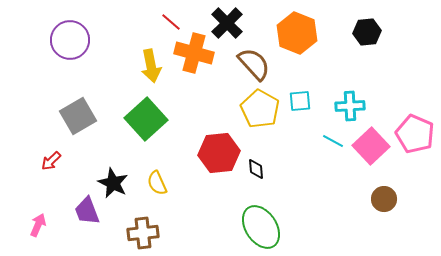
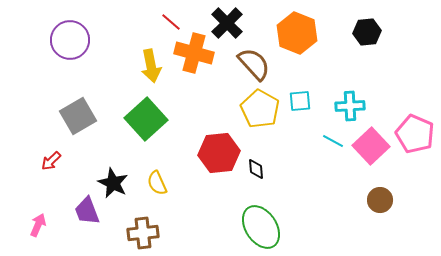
brown circle: moved 4 px left, 1 px down
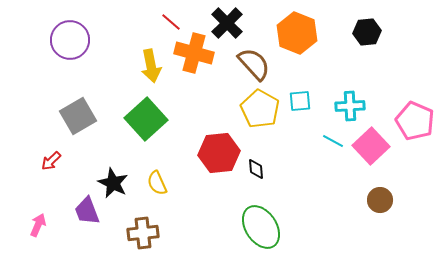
pink pentagon: moved 13 px up
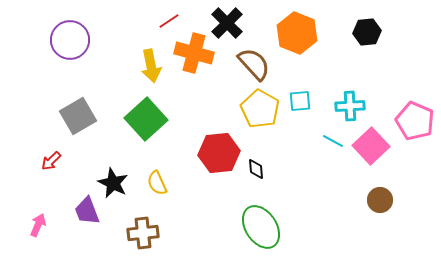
red line: moved 2 px left, 1 px up; rotated 75 degrees counterclockwise
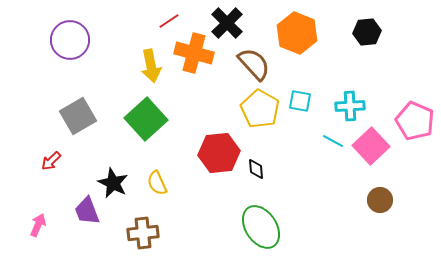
cyan square: rotated 15 degrees clockwise
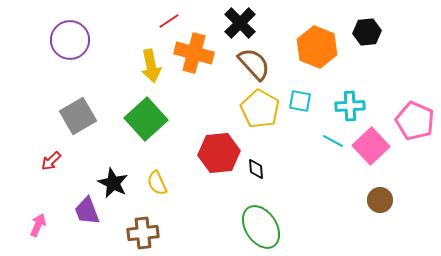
black cross: moved 13 px right
orange hexagon: moved 20 px right, 14 px down
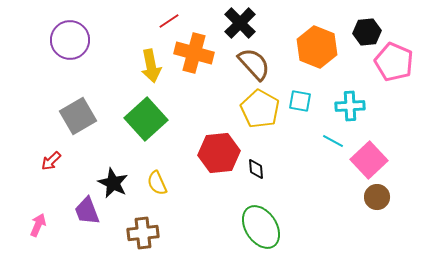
pink pentagon: moved 21 px left, 59 px up
pink square: moved 2 px left, 14 px down
brown circle: moved 3 px left, 3 px up
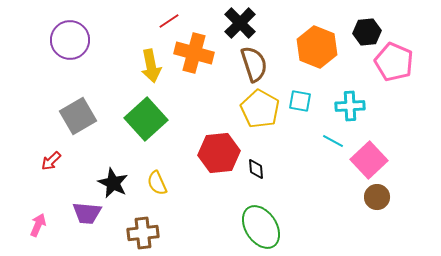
brown semicircle: rotated 24 degrees clockwise
purple trapezoid: moved 2 px down; rotated 64 degrees counterclockwise
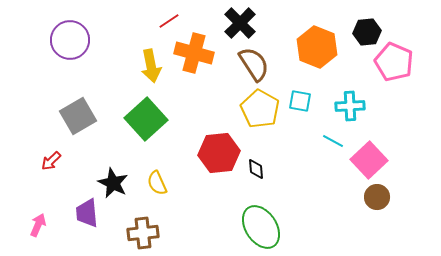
brown semicircle: rotated 15 degrees counterclockwise
purple trapezoid: rotated 80 degrees clockwise
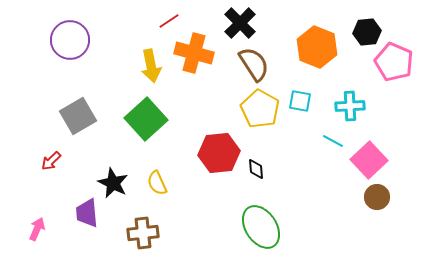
pink arrow: moved 1 px left, 4 px down
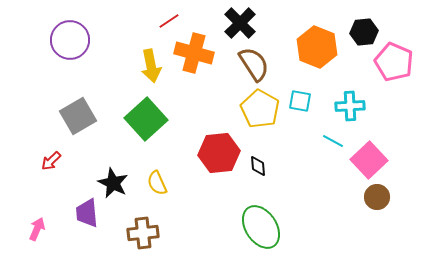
black hexagon: moved 3 px left
black diamond: moved 2 px right, 3 px up
